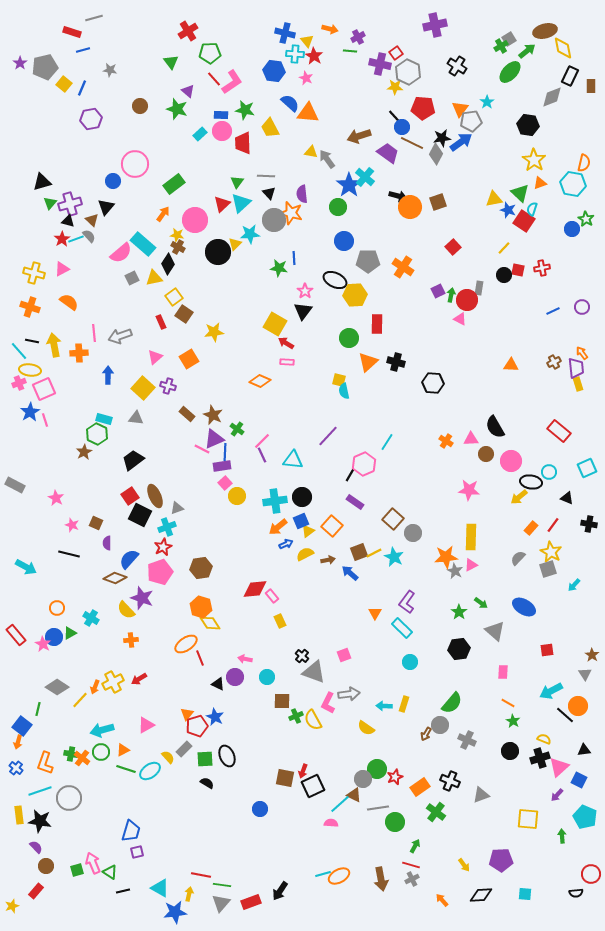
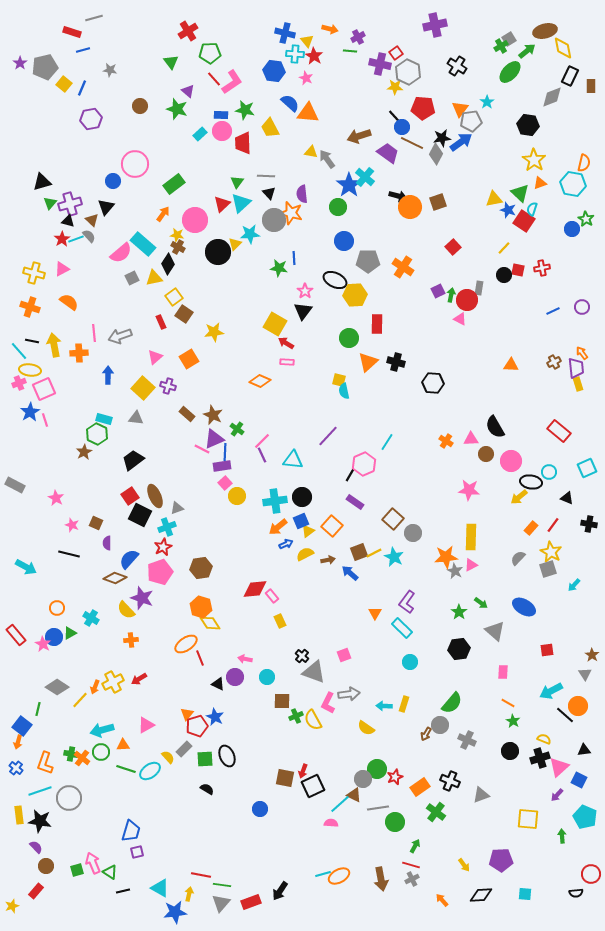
orange triangle at (123, 750): moved 5 px up; rotated 24 degrees clockwise
black semicircle at (207, 783): moved 6 px down
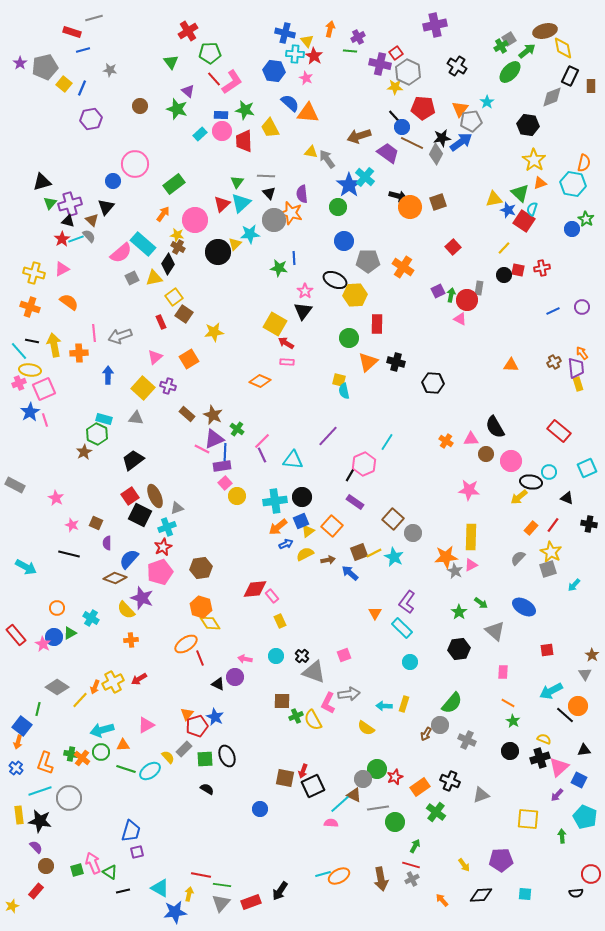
orange arrow at (330, 29): rotated 91 degrees counterclockwise
red trapezoid at (243, 143): moved 1 px right, 2 px up
cyan circle at (267, 677): moved 9 px right, 21 px up
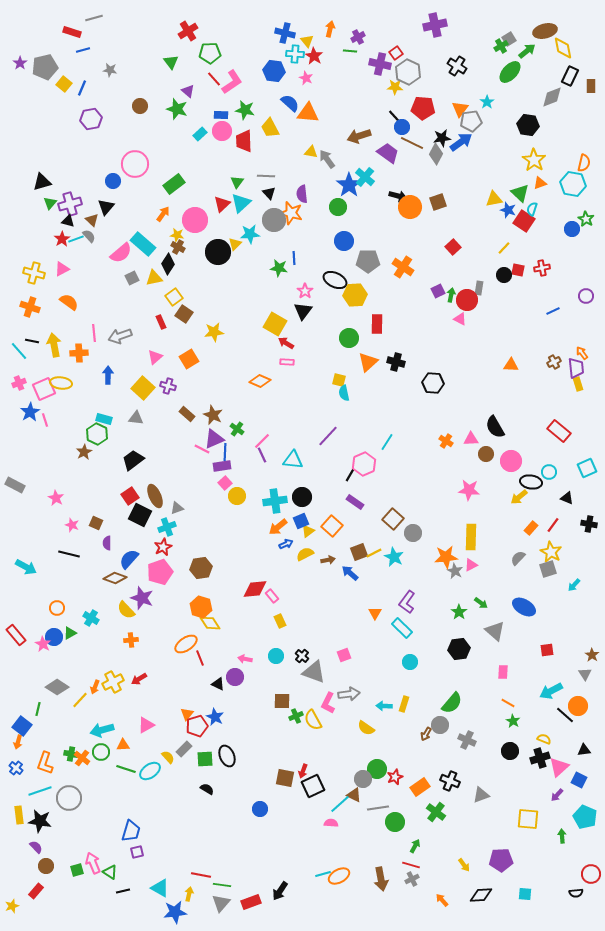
purple circle at (582, 307): moved 4 px right, 11 px up
yellow ellipse at (30, 370): moved 31 px right, 13 px down
cyan semicircle at (344, 391): moved 2 px down
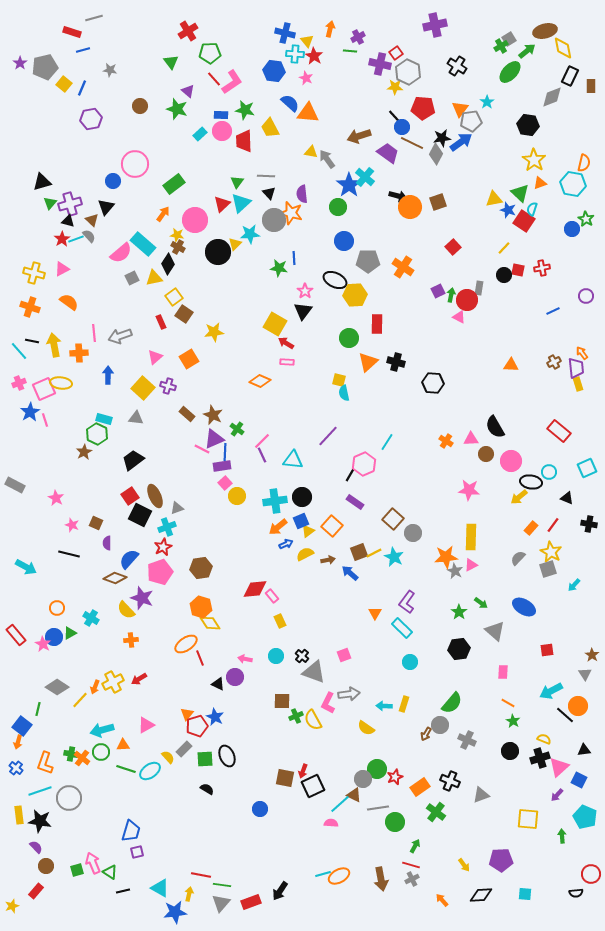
pink triangle at (460, 319): moved 1 px left, 2 px up
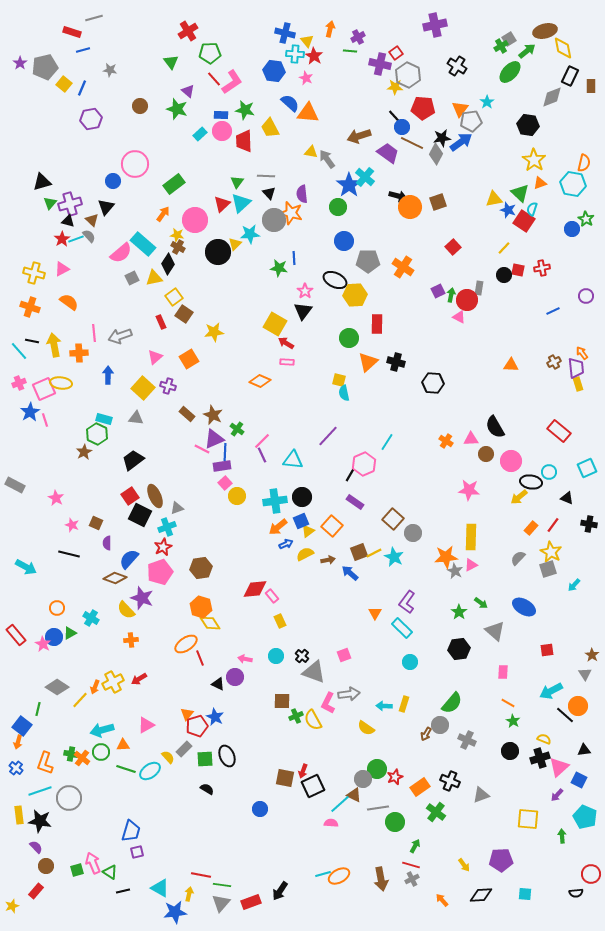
gray hexagon at (408, 72): moved 3 px down
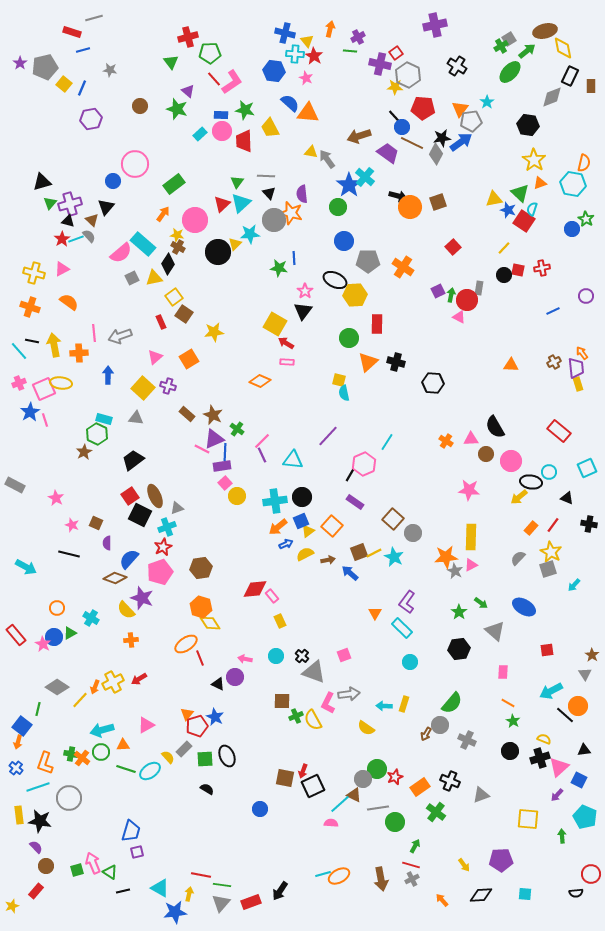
red cross at (188, 31): moved 6 px down; rotated 18 degrees clockwise
cyan line at (40, 791): moved 2 px left, 4 px up
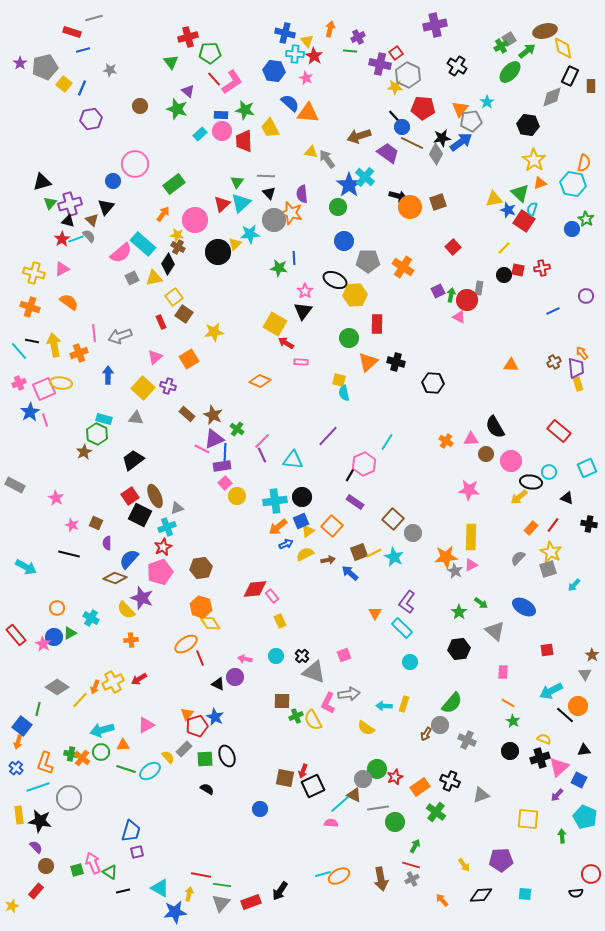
orange cross at (79, 353): rotated 18 degrees counterclockwise
pink rectangle at (287, 362): moved 14 px right
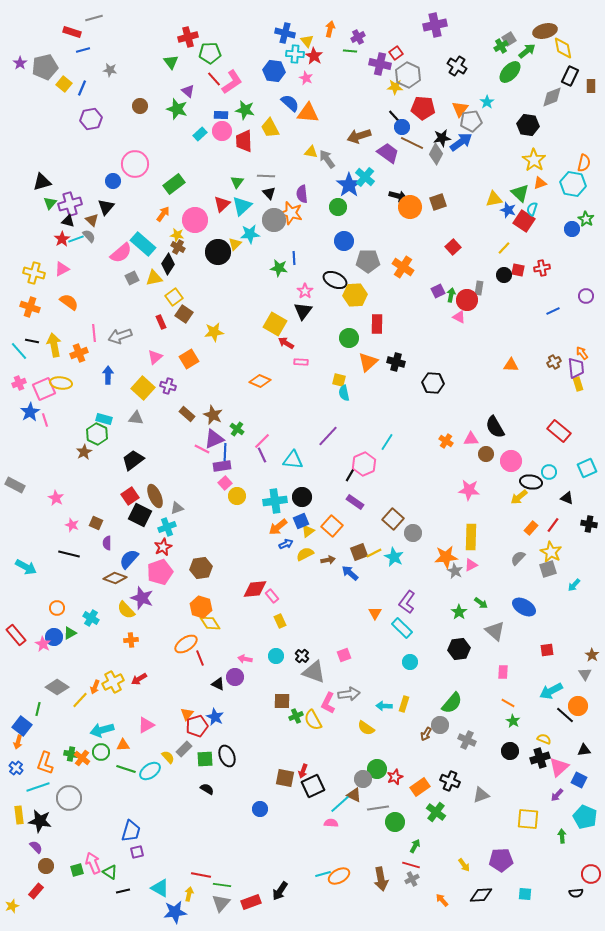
cyan triangle at (241, 203): moved 1 px right, 3 px down
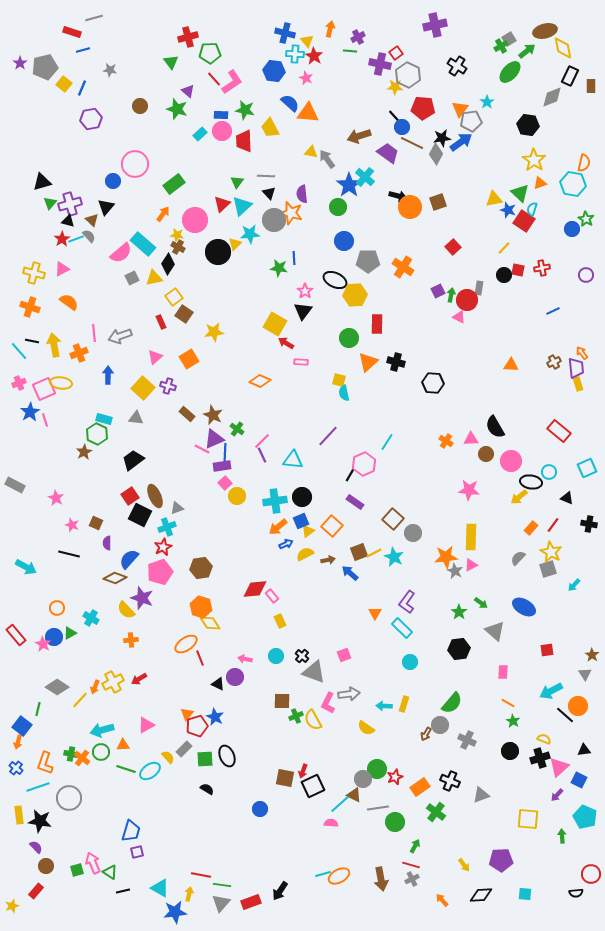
purple circle at (586, 296): moved 21 px up
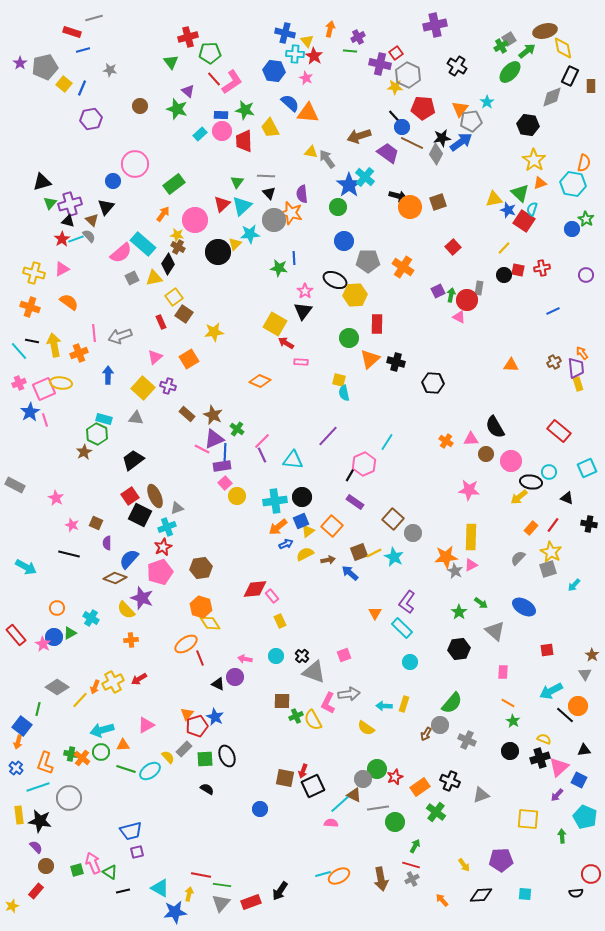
orange triangle at (368, 362): moved 2 px right, 3 px up
blue trapezoid at (131, 831): rotated 60 degrees clockwise
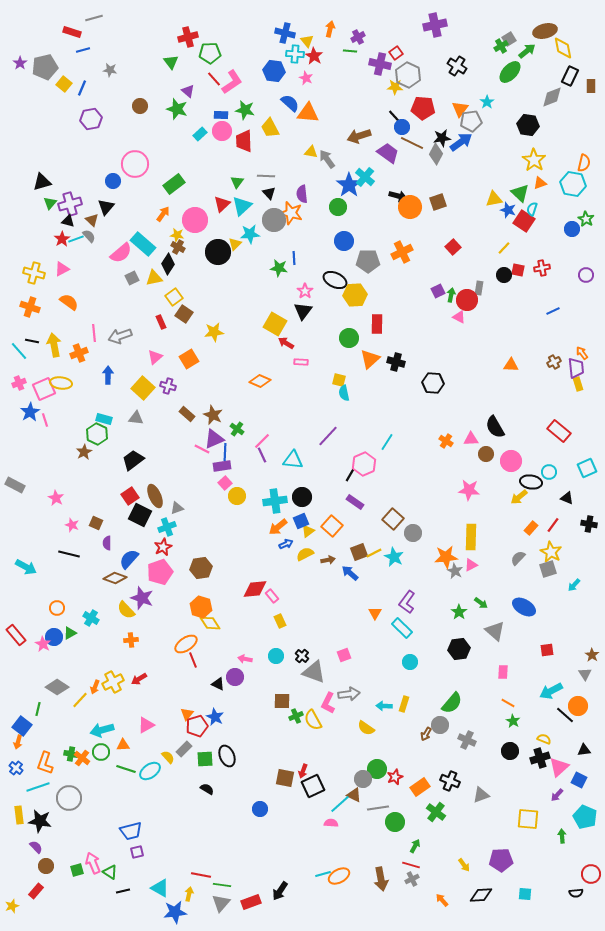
orange cross at (403, 267): moved 1 px left, 15 px up; rotated 30 degrees clockwise
red line at (200, 658): moved 7 px left, 2 px down
